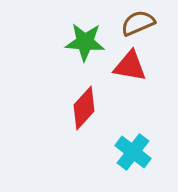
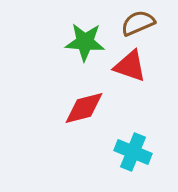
red triangle: rotated 9 degrees clockwise
red diamond: rotated 33 degrees clockwise
cyan cross: rotated 15 degrees counterclockwise
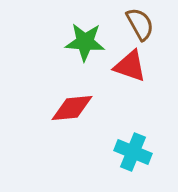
brown semicircle: moved 2 px right, 1 px down; rotated 84 degrees clockwise
red diamond: moved 12 px left; rotated 9 degrees clockwise
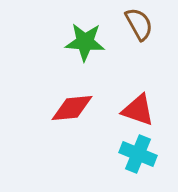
brown semicircle: moved 1 px left
red triangle: moved 8 px right, 44 px down
cyan cross: moved 5 px right, 2 px down
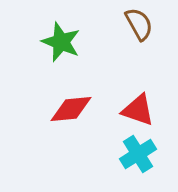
green star: moved 24 px left; rotated 18 degrees clockwise
red diamond: moved 1 px left, 1 px down
cyan cross: rotated 36 degrees clockwise
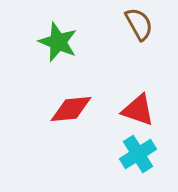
green star: moved 3 px left
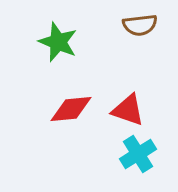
brown semicircle: moved 1 px right, 1 px down; rotated 112 degrees clockwise
red triangle: moved 10 px left
